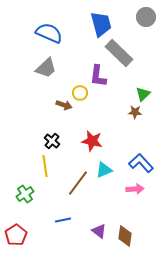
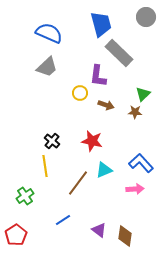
gray trapezoid: moved 1 px right, 1 px up
brown arrow: moved 42 px right
green cross: moved 2 px down
blue line: rotated 21 degrees counterclockwise
purple triangle: moved 1 px up
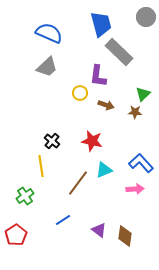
gray rectangle: moved 1 px up
yellow line: moved 4 px left
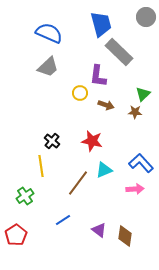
gray trapezoid: moved 1 px right
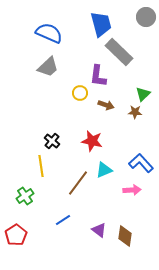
pink arrow: moved 3 px left, 1 px down
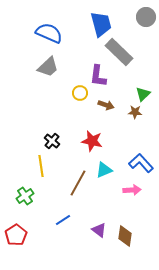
brown line: rotated 8 degrees counterclockwise
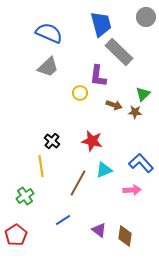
brown arrow: moved 8 px right
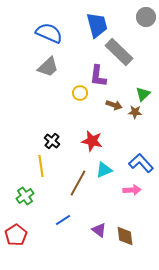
blue trapezoid: moved 4 px left, 1 px down
brown diamond: rotated 15 degrees counterclockwise
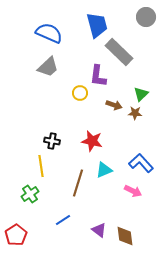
green triangle: moved 2 px left
brown star: moved 1 px down
black cross: rotated 28 degrees counterclockwise
brown line: rotated 12 degrees counterclockwise
pink arrow: moved 1 px right, 1 px down; rotated 30 degrees clockwise
green cross: moved 5 px right, 2 px up
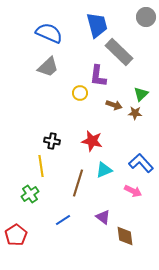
purple triangle: moved 4 px right, 13 px up
